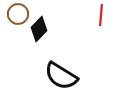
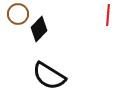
red line: moved 7 px right
black semicircle: moved 12 px left
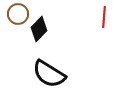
red line: moved 4 px left, 2 px down
black semicircle: moved 2 px up
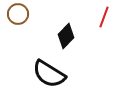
red line: rotated 15 degrees clockwise
black diamond: moved 27 px right, 7 px down
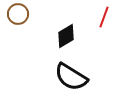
black diamond: rotated 15 degrees clockwise
black semicircle: moved 22 px right, 3 px down
